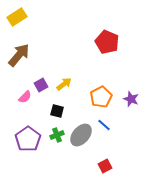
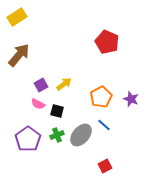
pink semicircle: moved 13 px right, 7 px down; rotated 72 degrees clockwise
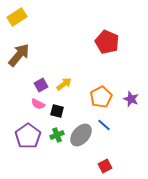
purple pentagon: moved 3 px up
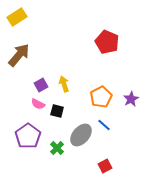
yellow arrow: rotated 70 degrees counterclockwise
purple star: rotated 21 degrees clockwise
green cross: moved 13 px down; rotated 24 degrees counterclockwise
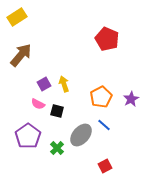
red pentagon: moved 3 px up
brown arrow: moved 2 px right
purple square: moved 3 px right, 1 px up
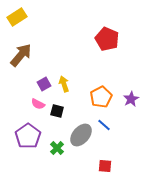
red square: rotated 32 degrees clockwise
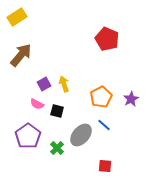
pink semicircle: moved 1 px left
